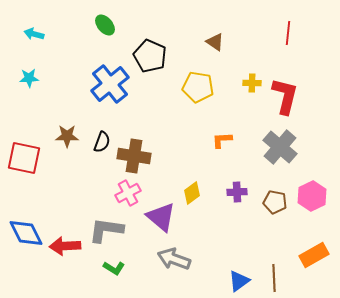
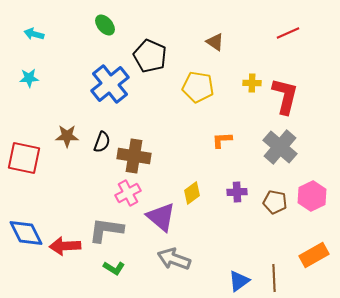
red line: rotated 60 degrees clockwise
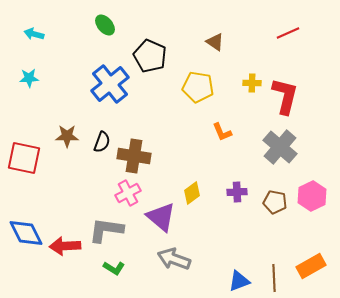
orange L-shape: moved 8 px up; rotated 110 degrees counterclockwise
orange rectangle: moved 3 px left, 11 px down
blue triangle: rotated 15 degrees clockwise
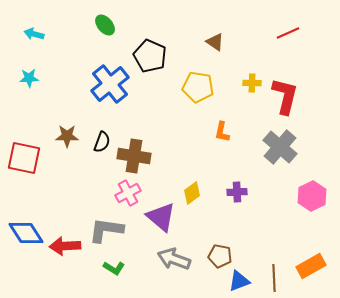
orange L-shape: rotated 35 degrees clockwise
brown pentagon: moved 55 px left, 54 px down
blue diamond: rotated 6 degrees counterclockwise
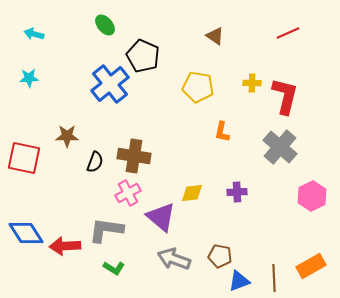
brown triangle: moved 6 px up
black pentagon: moved 7 px left
black semicircle: moved 7 px left, 20 px down
yellow diamond: rotated 30 degrees clockwise
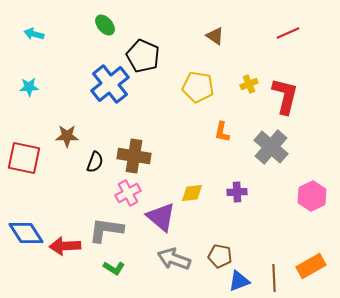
cyan star: moved 9 px down
yellow cross: moved 3 px left, 1 px down; rotated 24 degrees counterclockwise
gray cross: moved 9 px left
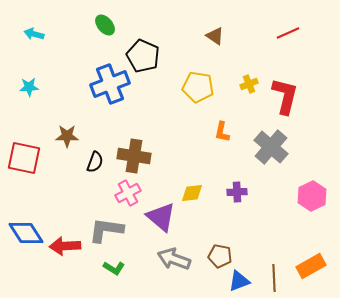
blue cross: rotated 18 degrees clockwise
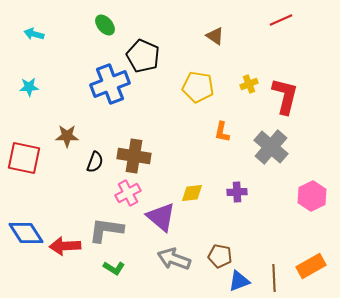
red line: moved 7 px left, 13 px up
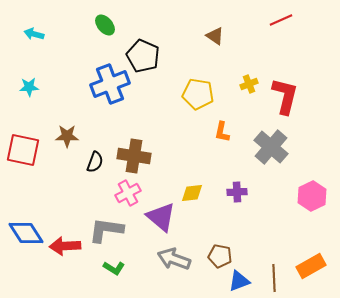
yellow pentagon: moved 7 px down
red square: moved 1 px left, 8 px up
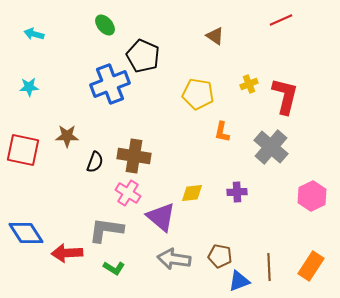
pink cross: rotated 30 degrees counterclockwise
red arrow: moved 2 px right, 7 px down
gray arrow: rotated 12 degrees counterclockwise
orange rectangle: rotated 28 degrees counterclockwise
brown line: moved 5 px left, 11 px up
